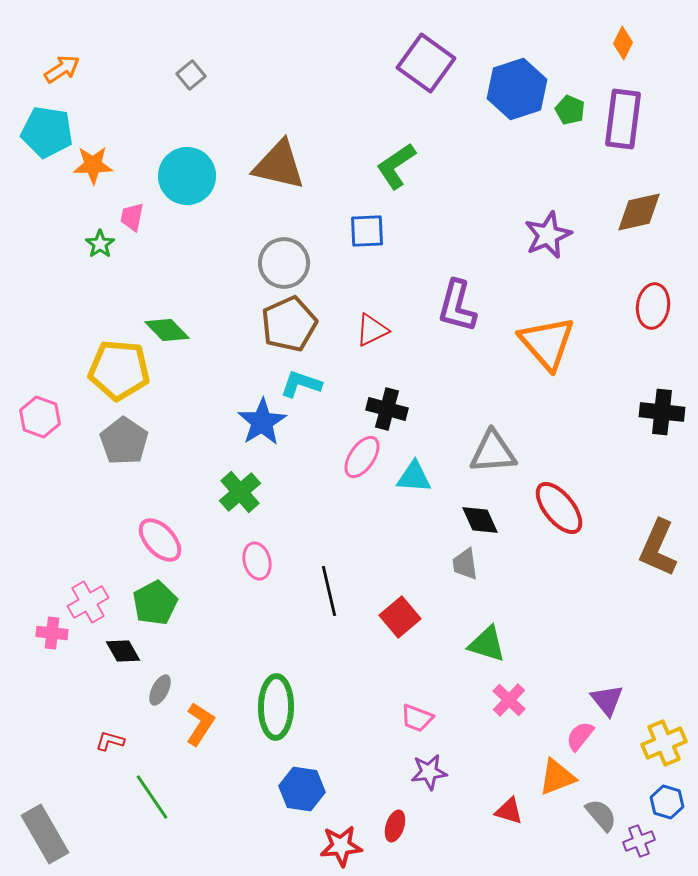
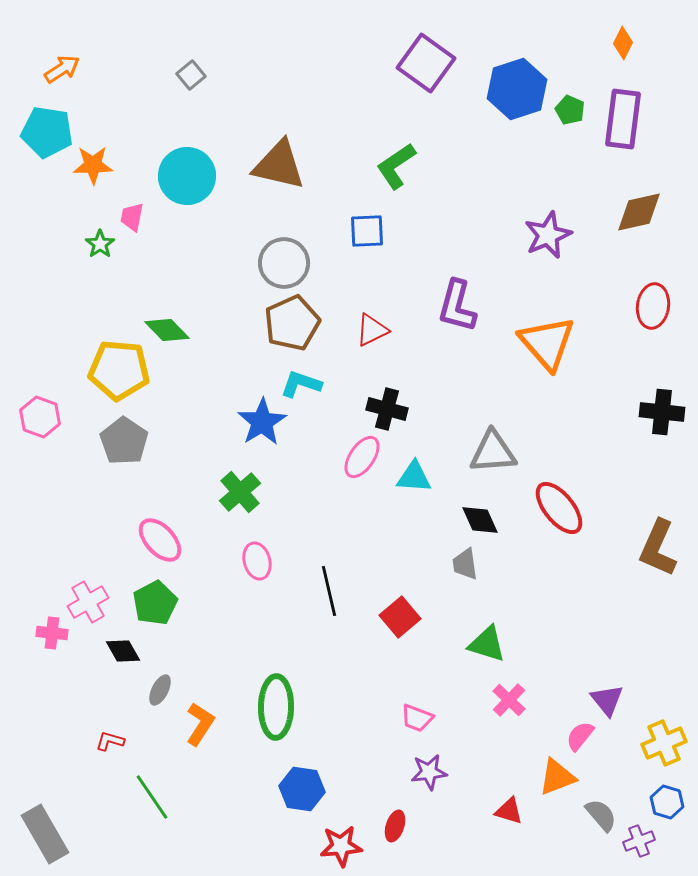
brown pentagon at (289, 324): moved 3 px right, 1 px up
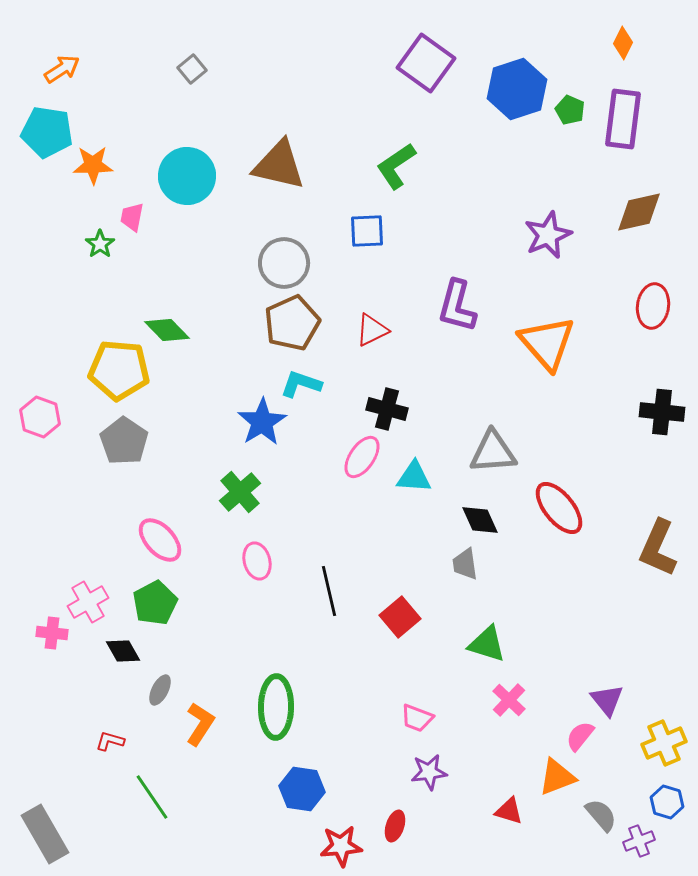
gray square at (191, 75): moved 1 px right, 6 px up
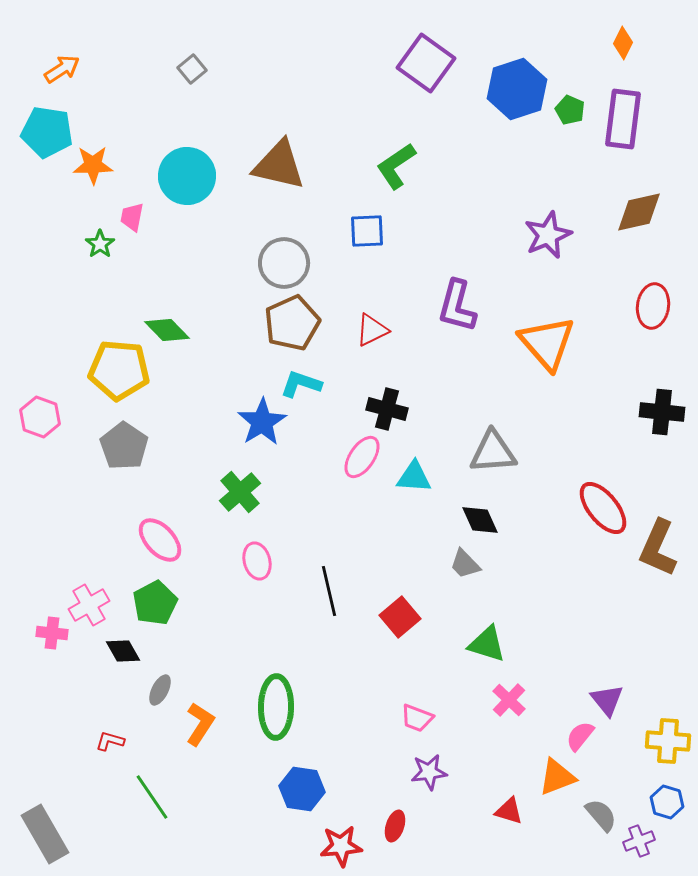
gray pentagon at (124, 441): moved 5 px down
red ellipse at (559, 508): moved 44 px right
gray trapezoid at (465, 564): rotated 36 degrees counterclockwise
pink cross at (88, 602): moved 1 px right, 3 px down
yellow cross at (664, 743): moved 4 px right, 2 px up; rotated 27 degrees clockwise
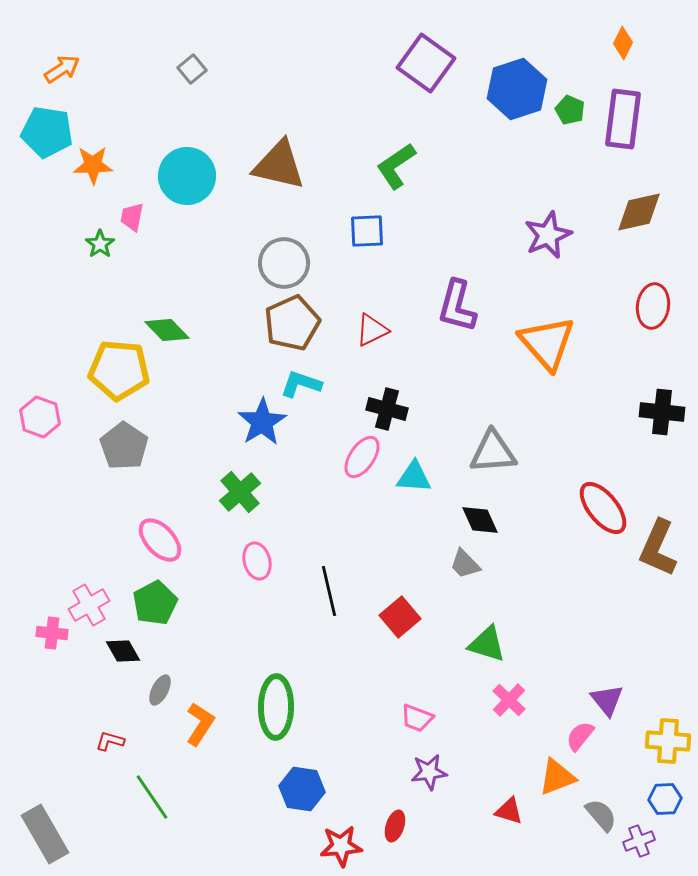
blue hexagon at (667, 802): moved 2 px left, 3 px up; rotated 20 degrees counterclockwise
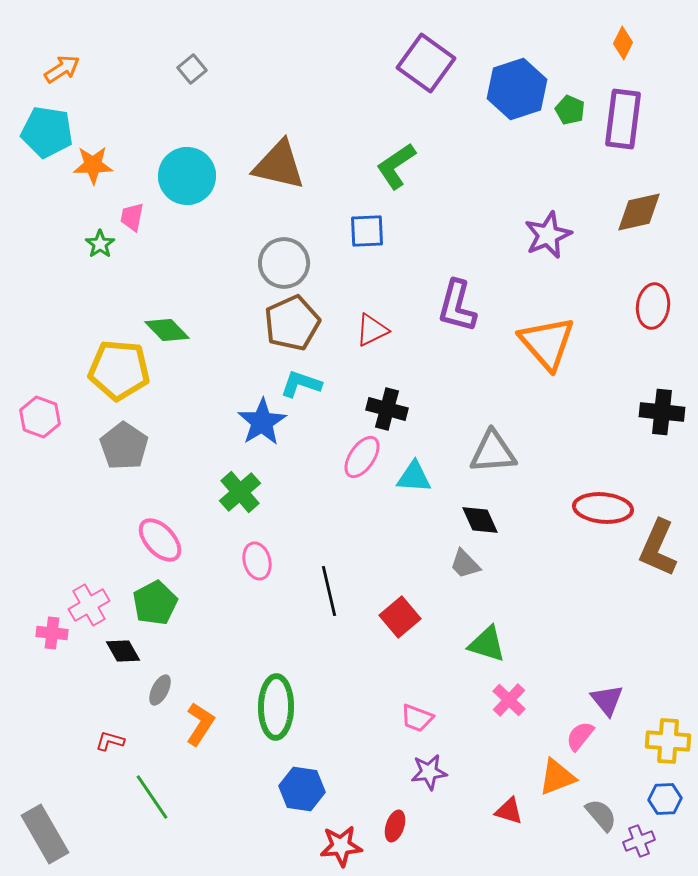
red ellipse at (603, 508): rotated 46 degrees counterclockwise
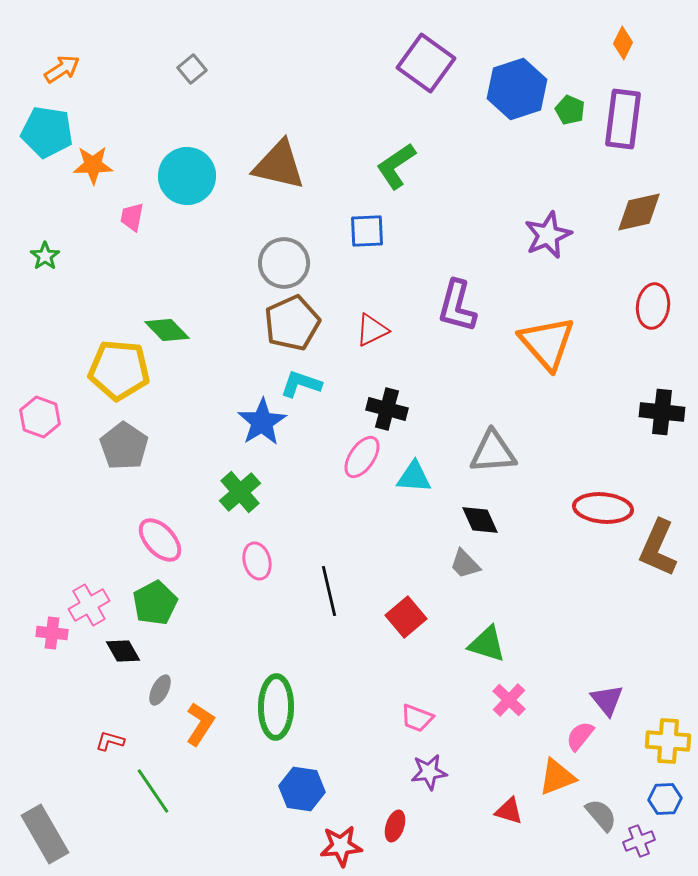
green star at (100, 244): moved 55 px left, 12 px down
red square at (400, 617): moved 6 px right
green line at (152, 797): moved 1 px right, 6 px up
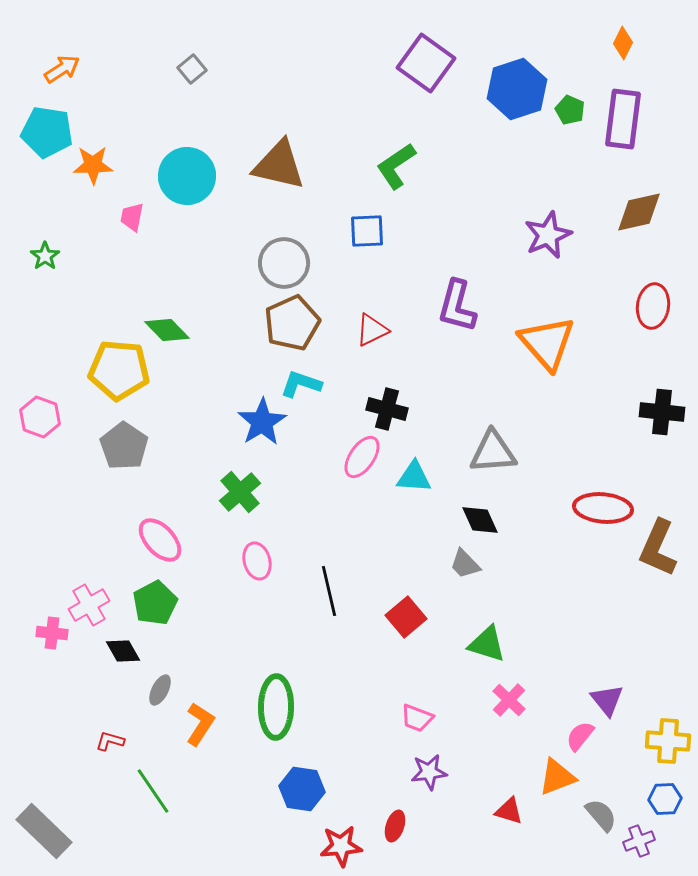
gray rectangle at (45, 834): moved 1 px left, 3 px up; rotated 16 degrees counterclockwise
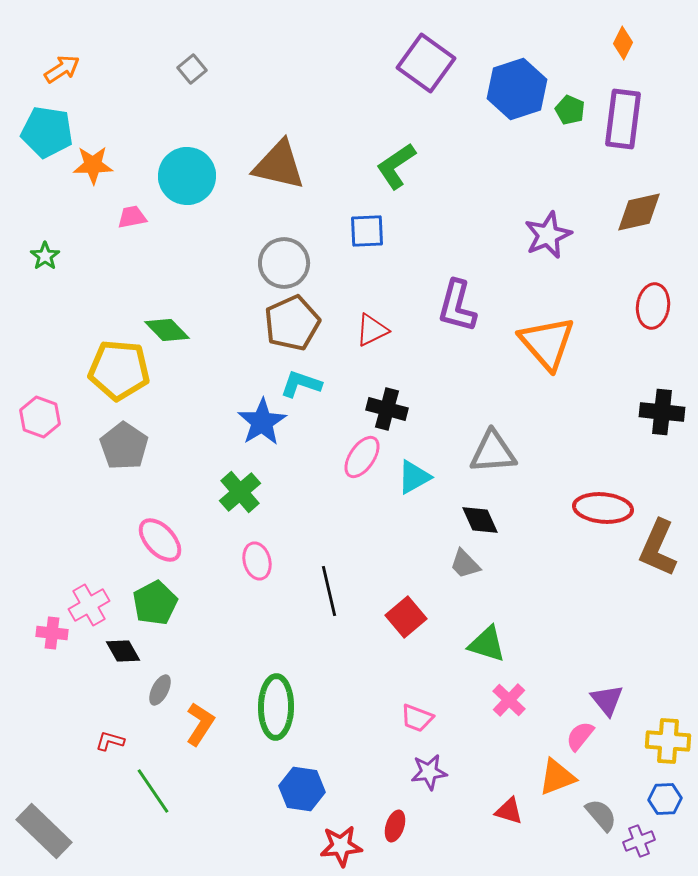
pink trapezoid at (132, 217): rotated 68 degrees clockwise
cyan triangle at (414, 477): rotated 33 degrees counterclockwise
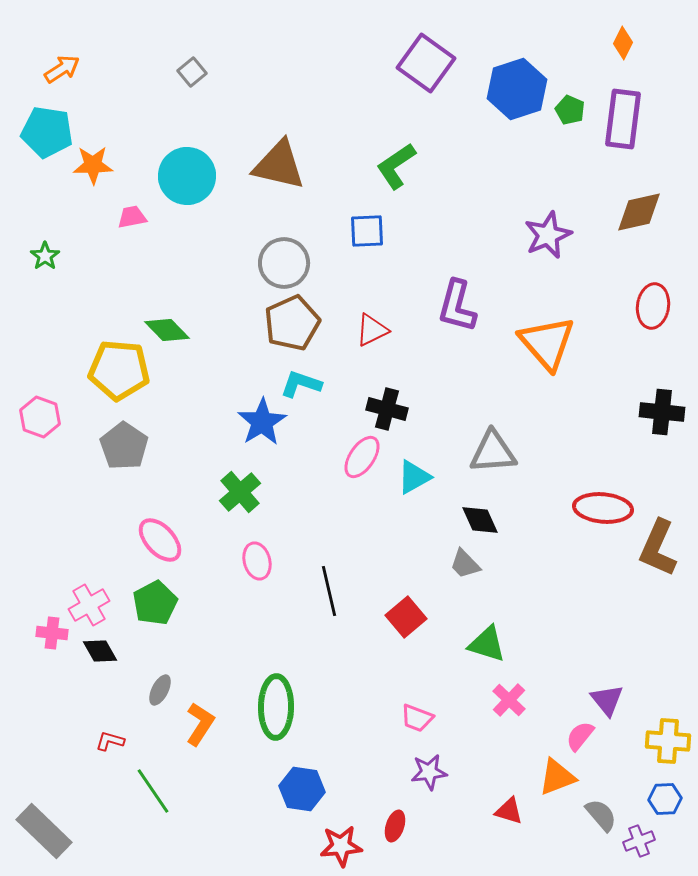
gray square at (192, 69): moved 3 px down
black diamond at (123, 651): moved 23 px left
